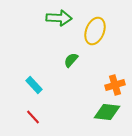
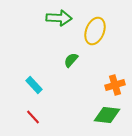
green diamond: moved 3 px down
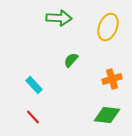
yellow ellipse: moved 13 px right, 4 px up
orange cross: moved 3 px left, 6 px up
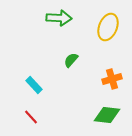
red line: moved 2 px left
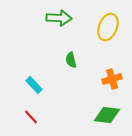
green semicircle: rotated 56 degrees counterclockwise
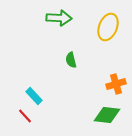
orange cross: moved 4 px right, 5 px down
cyan rectangle: moved 11 px down
red line: moved 6 px left, 1 px up
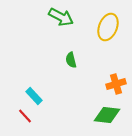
green arrow: moved 2 px right, 1 px up; rotated 25 degrees clockwise
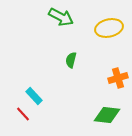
yellow ellipse: moved 1 px right, 1 px down; rotated 56 degrees clockwise
green semicircle: rotated 28 degrees clockwise
orange cross: moved 2 px right, 6 px up
red line: moved 2 px left, 2 px up
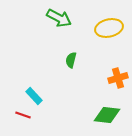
green arrow: moved 2 px left, 1 px down
red line: moved 1 px down; rotated 28 degrees counterclockwise
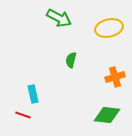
orange cross: moved 3 px left, 1 px up
cyan rectangle: moved 1 px left, 2 px up; rotated 30 degrees clockwise
